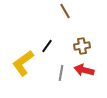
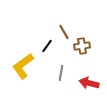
brown line: moved 1 px left, 21 px down
yellow L-shape: moved 3 px down
red arrow: moved 5 px right, 13 px down
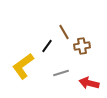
gray line: rotated 63 degrees clockwise
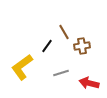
yellow L-shape: moved 1 px left, 1 px down
